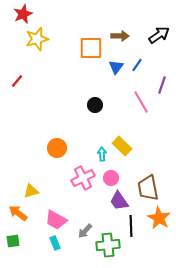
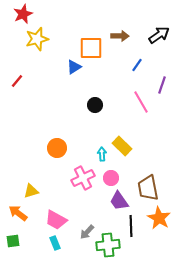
blue triangle: moved 42 px left; rotated 21 degrees clockwise
gray arrow: moved 2 px right, 1 px down
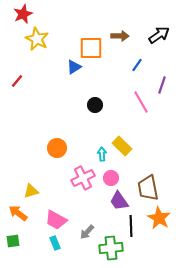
yellow star: rotated 30 degrees counterclockwise
green cross: moved 3 px right, 3 px down
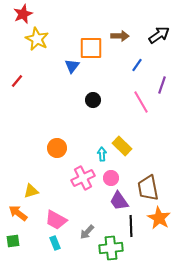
blue triangle: moved 2 px left, 1 px up; rotated 21 degrees counterclockwise
black circle: moved 2 px left, 5 px up
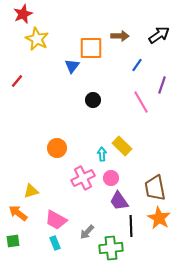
brown trapezoid: moved 7 px right
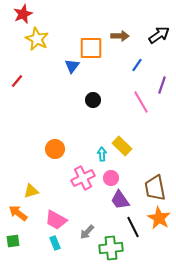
orange circle: moved 2 px left, 1 px down
purple trapezoid: moved 1 px right, 1 px up
black line: moved 2 px right, 1 px down; rotated 25 degrees counterclockwise
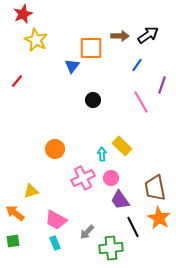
black arrow: moved 11 px left
yellow star: moved 1 px left, 1 px down
orange arrow: moved 3 px left
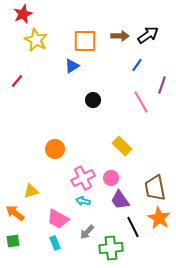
orange square: moved 6 px left, 7 px up
blue triangle: rotated 21 degrees clockwise
cyan arrow: moved 19 px left, 47 px down; rotated 72 degrees counterclockwise
pink trapezoid: moved 2 px right, 1 px up
